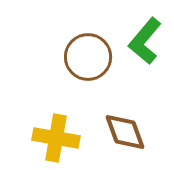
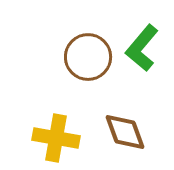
green L-shape: moved 3 px left, 7 px down
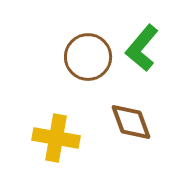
brown diamond: moved 6 px right, 10 px up
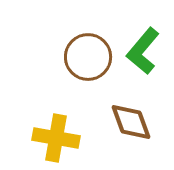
green L-shape: moved 1 px right, 3 px down
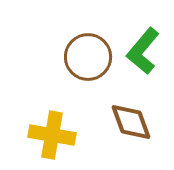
yellow cross: moved 4 px left, 3 px up
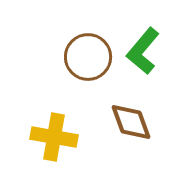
yellow cross: moved 2 px right, 2 px down
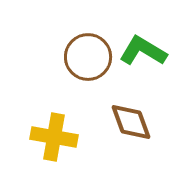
green L-shape: rotated 81 degrees clockwise
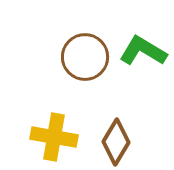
brown circle: moved 3 px left
brown diamond: moved 15 px left, 20 px down; rotated 51 degrees clockwise
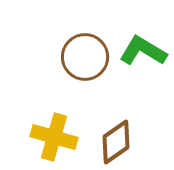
yellow cross: rotated 6 degrees clockwise
brown diamond: rotated 24 degrees clockwise
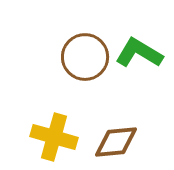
green L-shape: moved 4 px left, 2 px down
brown diamond: rotated 30 degrees clockwise
